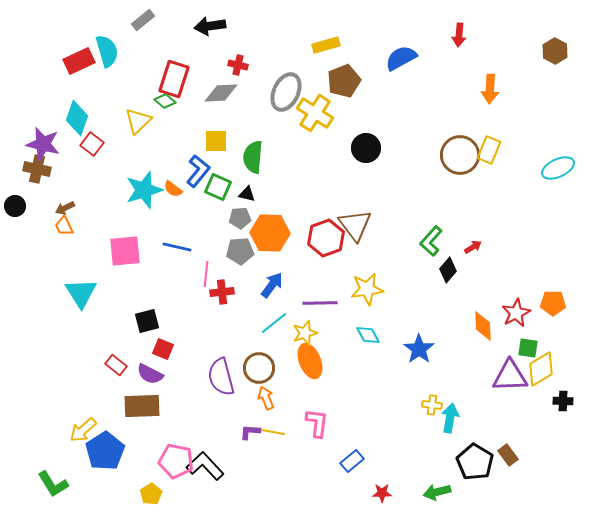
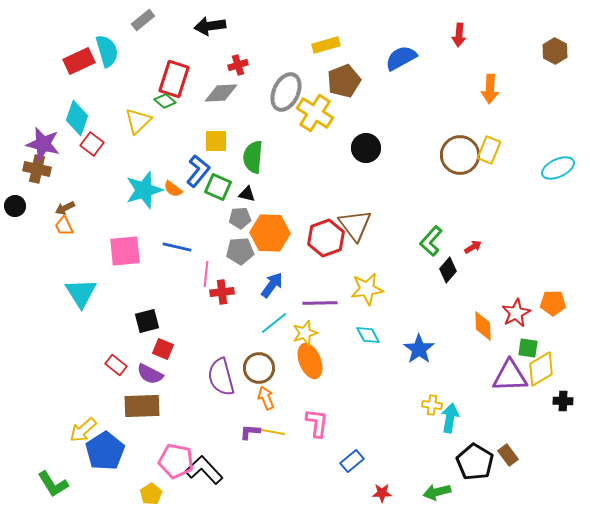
red cross at (238, 65): rotated 30 degrees counterclockwise
black L-shape at (205, 466): moved 1 px left, 4 px down
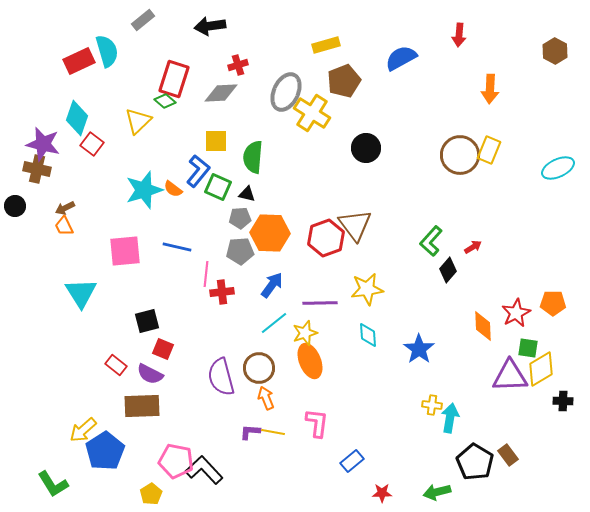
yellow cross at (315, 113): moved 3 px left
cyan diamond at (368, 335): rotated 25 degrees clockwise
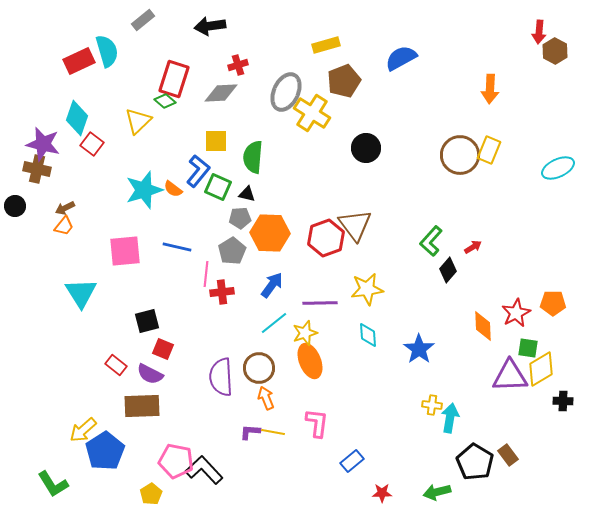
red arrow at (459, 35): moved 80 px right, 3 px up
orange trapezoid at (64, 226): rotated 115 degrees counterclockwise
gray pentagon at (240, 251): moved 8 px left; rotated 28 degrees counterclockwise
purple semicircle at (221, 377): rotated 12 degrees clockwise
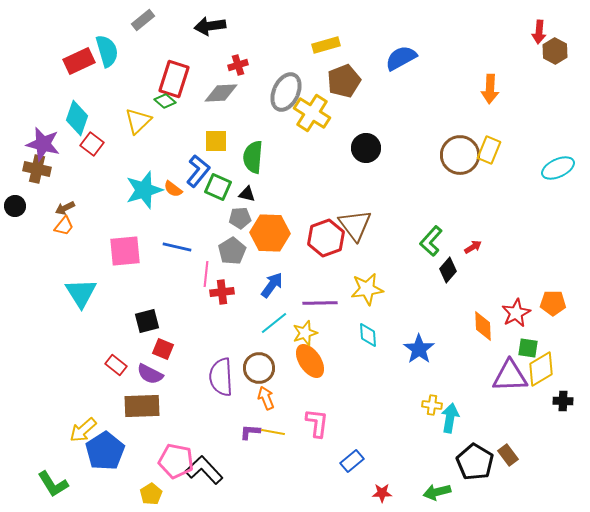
orange ellipse at (310, 361): rotated 12 degrees counterclockwise
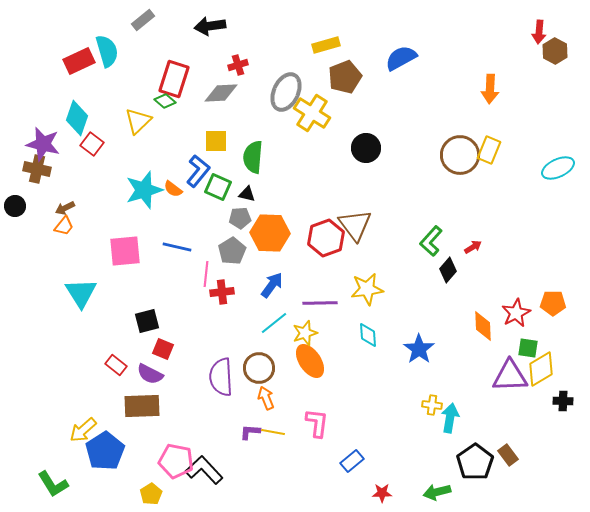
brown pentagon at (344, 81): moved 1 px right, 4 px up
black pentagon at (475, 462): rotated 6 degrees clockwise
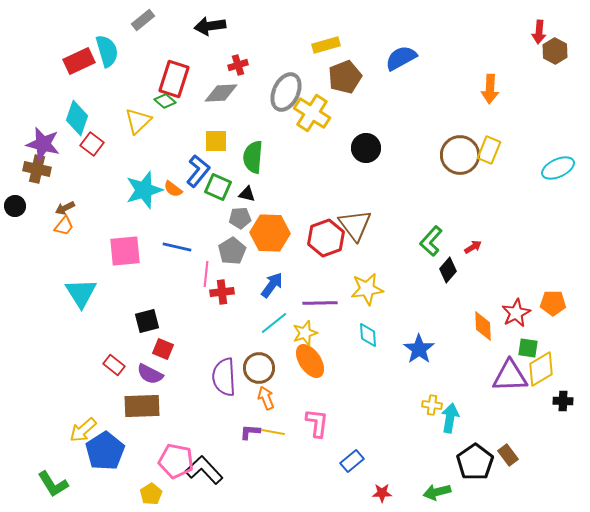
red rectangle at (116, 365): moved 2 px left
purple semicircle at (221, 377): moved 3 px right
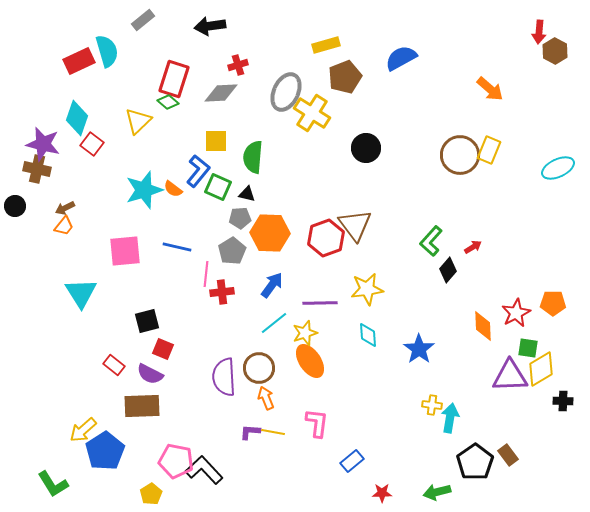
orange arrow at (490, 89): rotated 52 degrees counterclockwise
green diamond at (165, 101): moved 3 px right, 1 px down
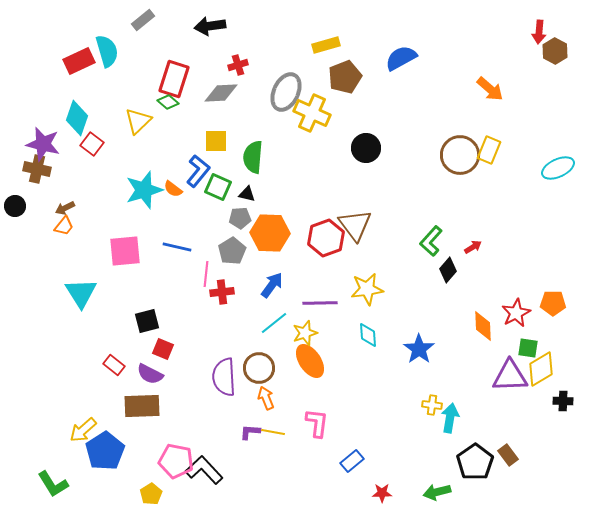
yellow cross at (312, 113): rotated 9 degrees counterclockwise
